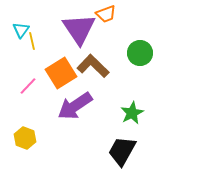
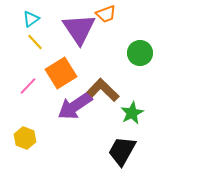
cyan triangle: moved 10 px right, 11 px up; rotated 18 degrees clockwise
yellow line: moved 3 px right, 1 px down; rotated 30 degrees counterclockwise
brown L-shape: moved 10 px right, 24 px down
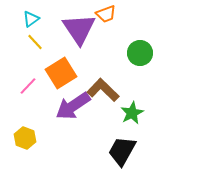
purple arrow: moved 2 px left
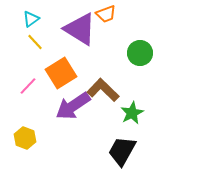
purple triangle: moved 1 px right; rotated 24 degrees counterclockwise
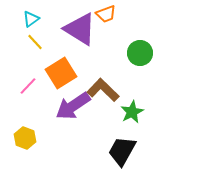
green star: moved 1 px up
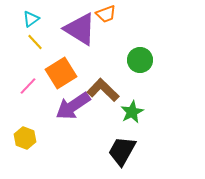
green circle: moved 7 px down
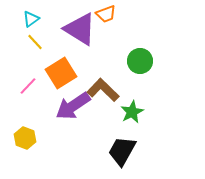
green circle: moved 1 px down
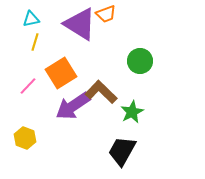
cyan triangle: rotated 24 degrees clockwise
purple triangle: moved 5 px up
yellow line: rotated 60 degrees clockwise
brown L-shape: moved 2 px left, 2 px down
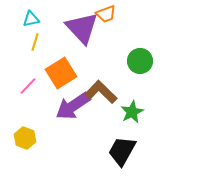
purple triangle: moved 2 px right, 4 px down; rotated 15 degrees clockwise
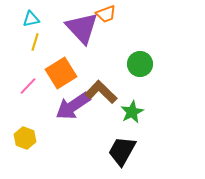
green circle: moved 3 px down
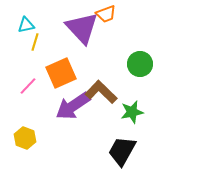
cyan triangle: moved 5 px left, 6 px down
orange square: rotated 8 degrees clockwise
green star: rotated 15 degrees clockwise
